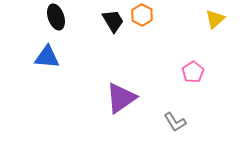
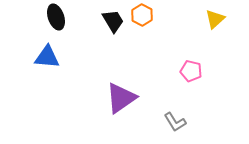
pink pentagon: moved 2 px left, 1 px up; rotated 25 degrees counterclockwise
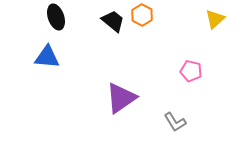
black trapezoid: rotated 20 degrees counterclockwise
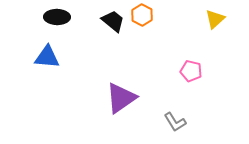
black ellipse: moved 1 px right; rotated 70 degrees counterclockwise
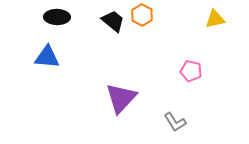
yellow triangle: rotated 30 degrees clockwise
purple triangle: rotated 12 degrees counterclockwise
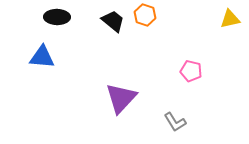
orange hexagon: moved 3 px right; rotated 10 degrees counterclockwise
yellow triangle: moved 15 px right
blue triangle: moved 5 px left
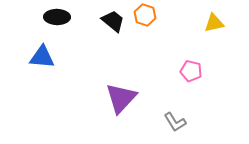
yellow triangle: moved 16 px left, 4 px down
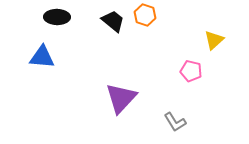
yellow triangle: moved 17 px down; rotated 30 degrees counterclockwise
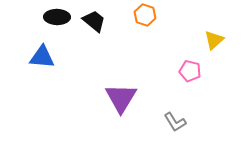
black trapezoid: moved 19 px left
pink pentagon: moved 1 px left
purple triangle: rotated 12 degrees counterclockwise
